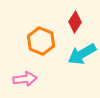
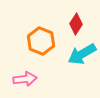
red diamond: moved 1 px right, 2 px down
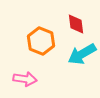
red diamond: rotated 40 degrees counterclockwise
pink arrow: rotated 15 degrees clockwise
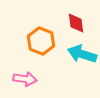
red diamond: moved 1 px up
cyan arrow: rotated 48 degrees clockwise
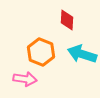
red diamond: moved 9 px left, 3 px up; rotated 10 degrees clockwise
orange hexagon: moved 11 px down
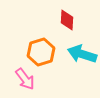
orange hexagon: rotated 20 degrees clockwise
pink arrow: rotated 45 degrees clockwise
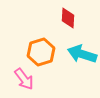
red diamond: moved 1 px right, 2 px up
pink arrow: moved 1 px left
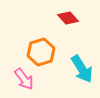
red diamond: rotated 45 degrees counterclockwise
cyan arrow: moved 15 px down; rotated 140 degrees counterclockwise
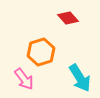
cyan arrow: moved 2 px left, 9 px down
